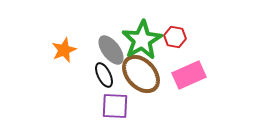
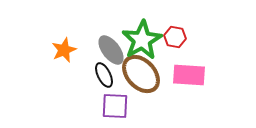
pink rectangle: rotated 28 degrees clockwise
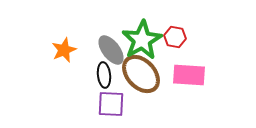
black ellipse: rotated 20 degrees clockwise
purple square: moved 4 px left, 2 px up
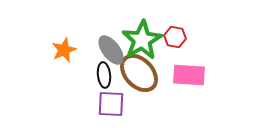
brown ellipse: moved 2 px left, 1 px up
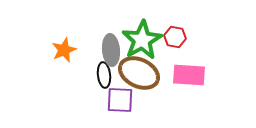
gray ellipse: rotated 32 degrees clockwise
brown ellipse: rotated 21 degrees counterclockwise
purple square: moved 9 px right, 4 px up
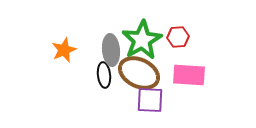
red hexagon: moved 3 px right; rotated 15 degrees counterclockwise
purple square: moved 30 px right
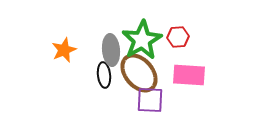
brown ellipse: rotated 24 degrees clockwise
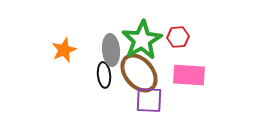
purple square: moved 1 px left
